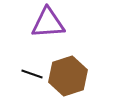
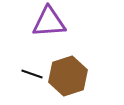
purple triangle: moved 1 px right, 1 px up
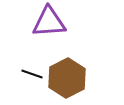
brown hexagon: moved 1 px left, 2 px down; rotated 9 degrees counterclockwise
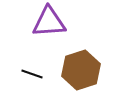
brown hexagon: moved 14 px right, 8 px up; rotated 9 degrees clockwise
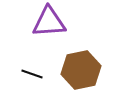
brown hexagon: rotated 6 degrees clockwise
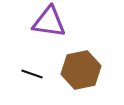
purple triangle: rotated 12 degrees clockwise
